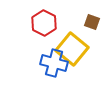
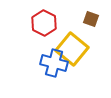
brown square: moved 1 px left, 3 px up
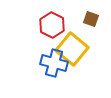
red hexagon: moved 8 px right, 2 px down
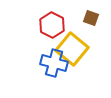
brown square: moved 1 px up
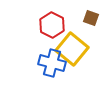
blue cross: moved 2 px left
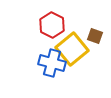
brown square: moved 4 px right, 18 px down
yellow square: rotated 12 degrees clockwise
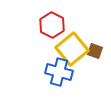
brown square: moved 15 px down
blue cross: moved 7 px right, 9 px down
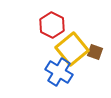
brown square: moved 1 px down
blue cross: rotated 16 degrees clockwise
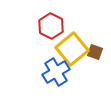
red hexagon: moved 1 px left, 1 px down
blue cross: moved 3 px left; rotated 28 degrees clockwise
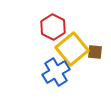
red hexagon: moved 2 px right, 1 px down
brown square: rotated 14 degrees counterclockwise
